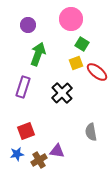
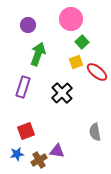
green square: moved 2 px up; rotated 16 degrees clockwise
yellow square: moved 1 px up
gray semicircle: moved 4 px right
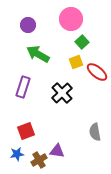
green arrow: rotated 80 degrees counterclockwise
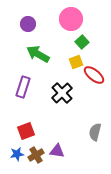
purple circle: moved 1 px up
red ellipse: moved 3 px left, 3 px down
gray semicircle: rotated 24 degrees clockwise
brown cross: moved 3 px left, 5 px up
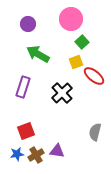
red ellipse: moved 1 px down
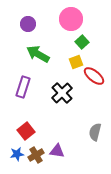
red square: rotated 18 degrees counterclockwise
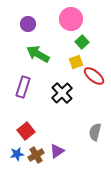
purple triangle: rotated 42 degrees counterclockwise
